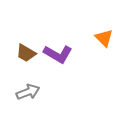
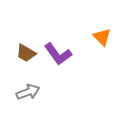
orange triangle: moved 2 px left, 1 px up
purple L-shape: rotated 24 degrees clockwise
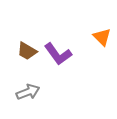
brown trapezoid: moved 1 px right, 2 px up
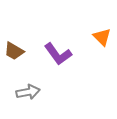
brown trapezoid: moved 13 px left
gray arrow: rotated 10 degrees clockwise
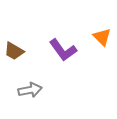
purple L-shape: moved 5 px right, 4 px up
gray arrow: moved 2 px right, 2 px up
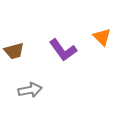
brown trapezoid: rotated 45 degrees counterclockwise
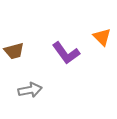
purple L-shape: moved 3 px right, 3 px down
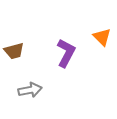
purple L-shape: rotated 116 degrees counterclockwise
